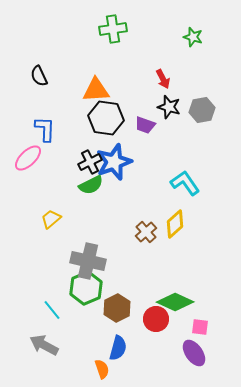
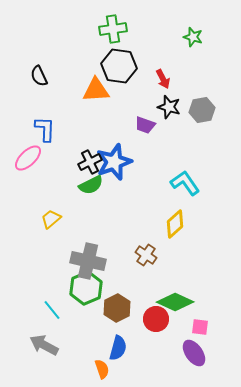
black hexagon: moved 13 px right, 52 px up
brown cross: moved 23 px down; rotated 15 degrees counterclockwise
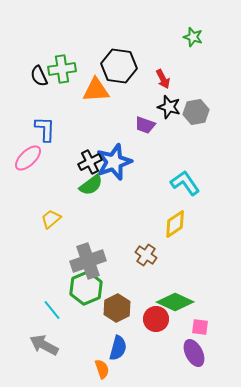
green cross: moved 51 px left, 40 px down
gray hexagon: moved 6 px left, 2 px down
green semicircle: rotated 10 degrees counterclockwise
yellow diamond: rotated 8 degrees clockwise
gray cross: rotated 32 degrees counterclockwise
purple ellipse: rotated 8 degrees clockwise
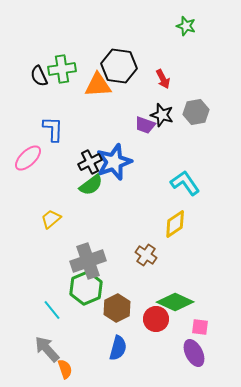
green star: moved 7 px left, 11 px up
orange triangle: moved 2 px right, 5 px up
black star: moved 7 px left, 8 px down
blue L-shape: moved 8 px right
gray arrow: moved 3 px right, 4 px down; rotated 20 degrees clockwise
orange semicircle: moved 37 px left
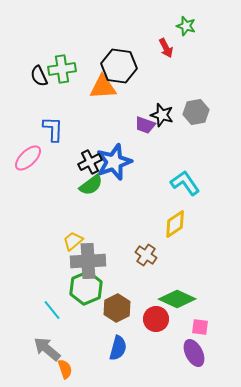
red arrow: moved 3 px right, 31 px up
orange triangle: moved 5 px right, 2 px down
yellow trapezoid: moved 22 px right, 22 px down
gray cross: rotated 16 degrees clockwise
green diamond: moved 2 px right, 3 px up
gray arrow: rotated 8 degrees counterclockwise
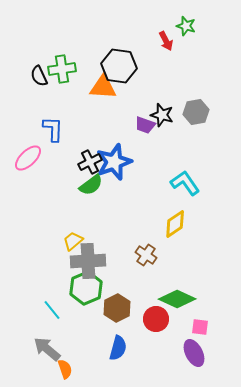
red arrow: moved 7 px up
orange triangle: rotated 8 degrees clockwise
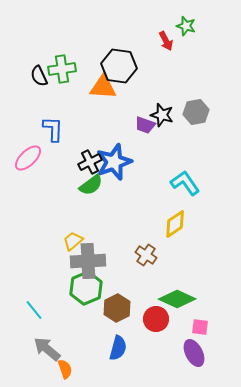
cyan line: moved 18 px left
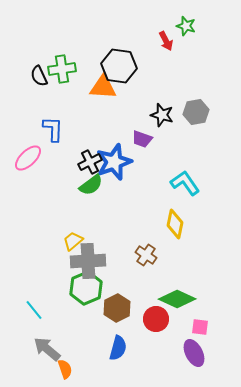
purple trapezoid: moved 3 px left, 14 px down
yellow diamond: rotated 44 degrees counterclockwise
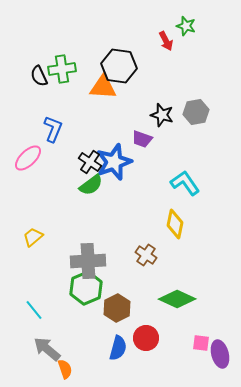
blue L-shape: rotated 20 degrees clockwise
black cross: rotated 30 degrees counterclockwise
yellow trapezoid: moved 40 px left, 4 px up
red circle: moved 10 px left, 19 px down
pink square: moved 1 px right, 16 px down
purple ellipse: moved 26 px right, 1 px down; rotated 12 degrees clockwise
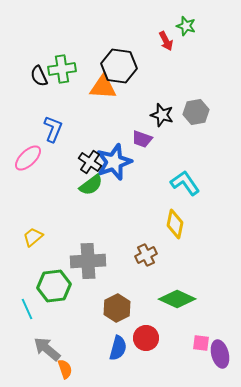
brown cross: rotated 30 degrees clockwise
green hexagon: moved 32 px left, 2 px up; rotated 16 degrees clockwise
cyan line: moved 7 px left, 1 px up; rotated 15 degrees clockwise
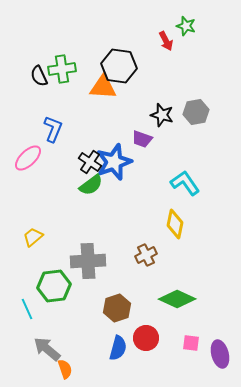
brown hexagon: rotated 8 degrees clockwise
pink square: moved 10 px left
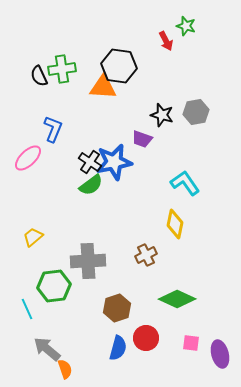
blue star: rotated 9 degrees clockwise
